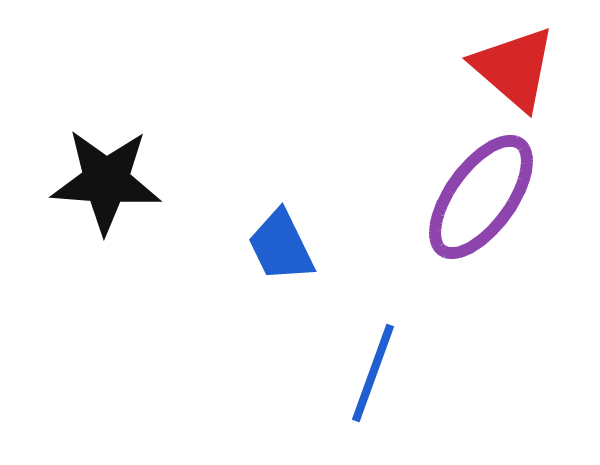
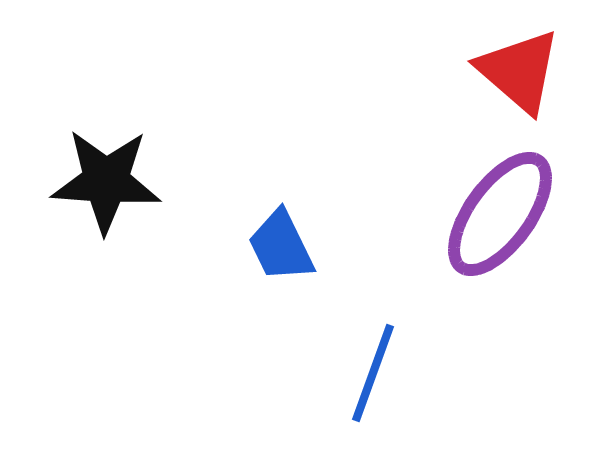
red triangle: moved 5 px right, 3 px down
purple ellipse: moved 19 px right, 17 px down
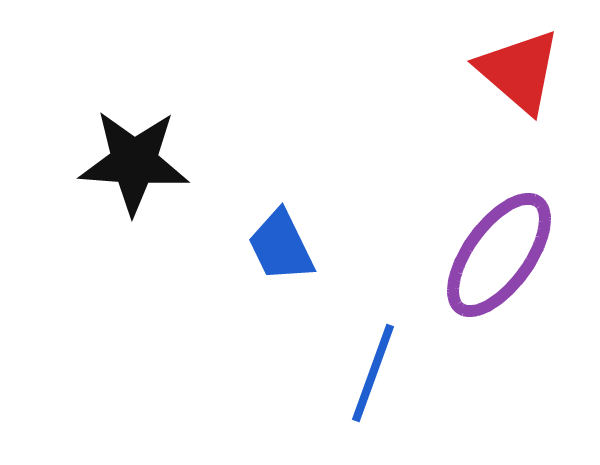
black star: moved 28 px right, 19 px up
purple ellipse: moved 1 px left, 41 px down
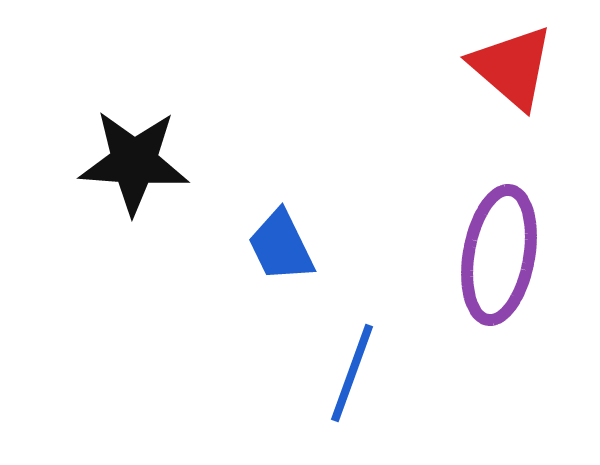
red triangle: moved 7 px left, 4 px up
purple ellipse: rotated 26 degrees counterclockwise
blue line: moved 21 px left
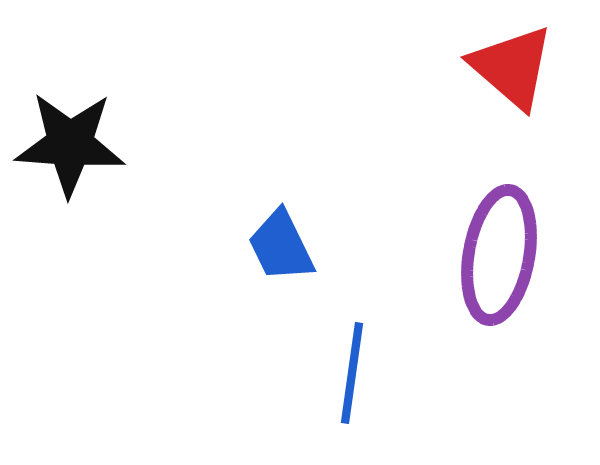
black star: moved 64 px left, 18 px up
blue line: rotated 12 degrees counterclockwise
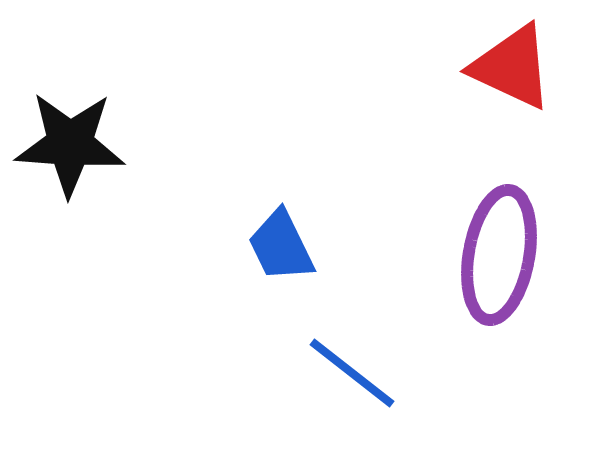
red triangle: rotated 16 degrees counterclockwise
blue line: rotated 60 degrees counterclockwise
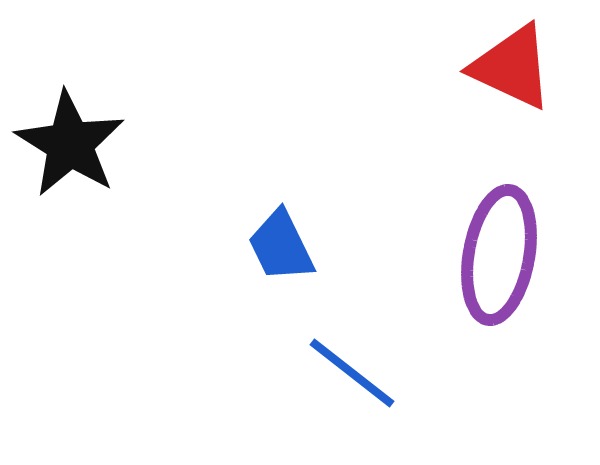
black star: rotated 28 degrees clockwise
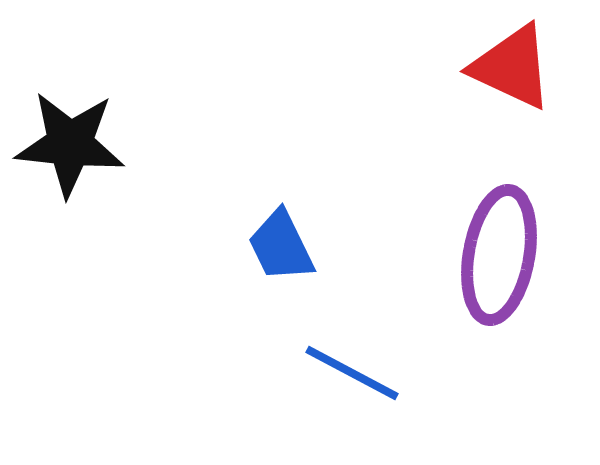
black star: rotated 26 degrees counterclockwise
blue line: rotated 10 degrees counterclockwise
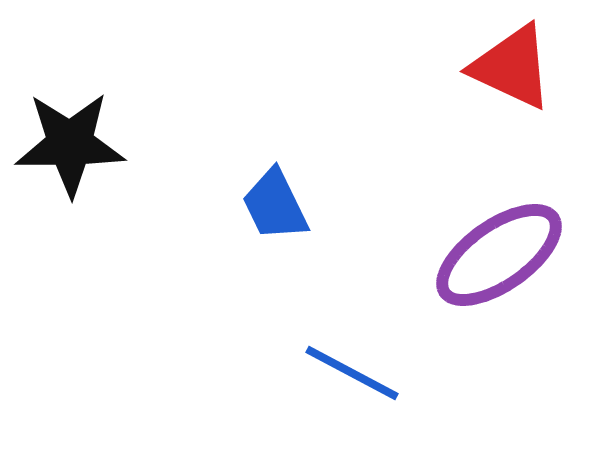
black star: rotated 6 degrees counterclockwise
blue trapezoid: moved 6 px left, 41 px up
purple ellipse: rotated 45 degrees clockwise
